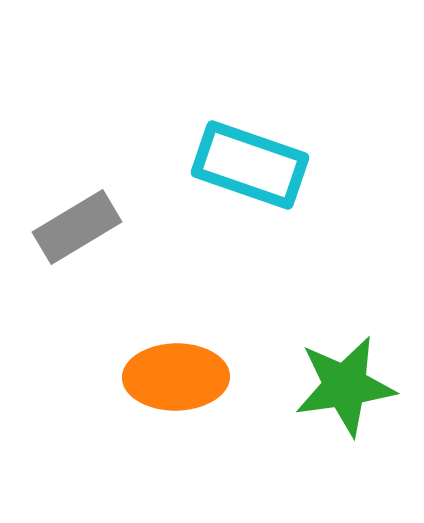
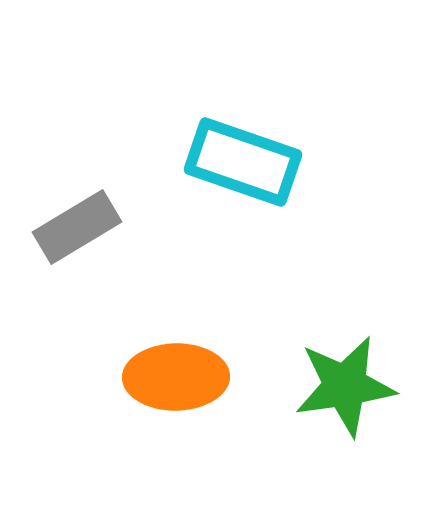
cyan rectangle: moved 7 px left, 3 px up
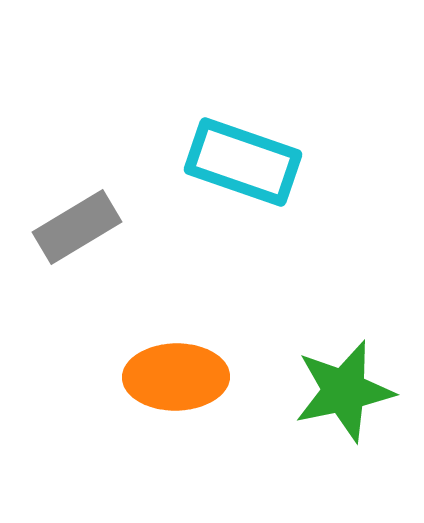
green star: moved 1 px left, 5 px down; rotated 4 degrees counterclockwise
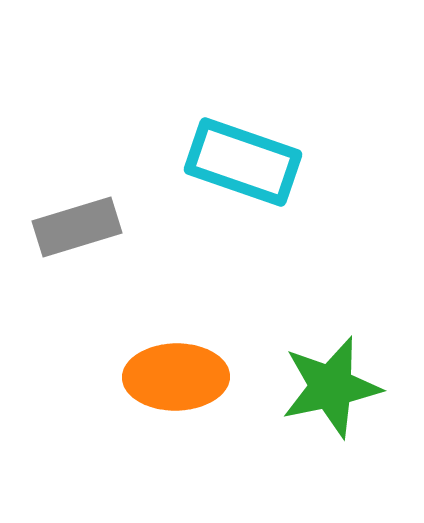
gray rectangle: rotated 14 degrees clockwise
green star: moved 13 px left, 4 px up
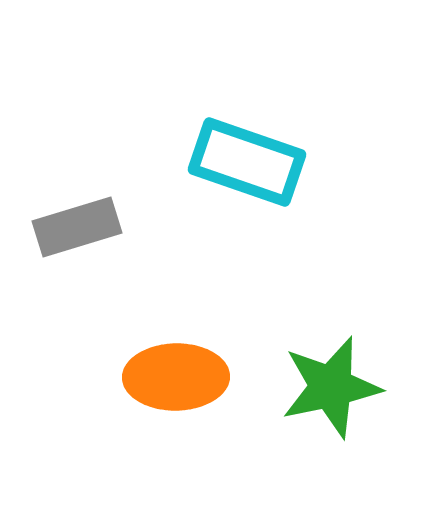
cyan rectangle: moved 4 px right
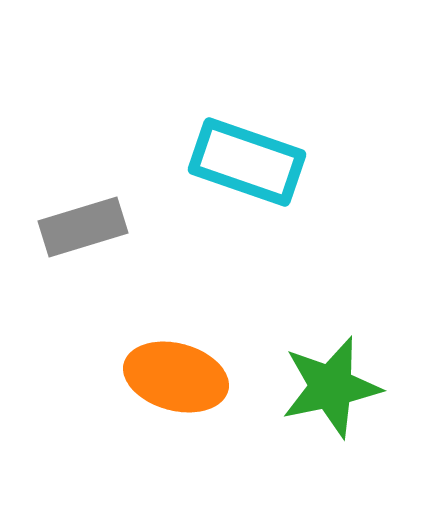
gray rectangle: moved 6 px right
orange ellipse: rotated 16 degrees clockwise
